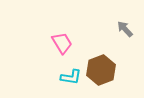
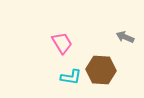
gray arrow: moved 8 px down; rotated 24 degrees counterclockwise
brown hexagon: rotated 24 degrees clockwise
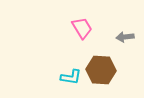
gray arrow: rotated 30 degrees counterclockwise
pink trapezoid: moved 20 px right, 15 px up
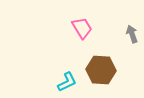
gray arrow: moved 7 px right, 3 px up; rotated 78 degrees clockwise
cyan L-shape: moved 4 px left, 5 px down; rotated 35 degrees counterclockwise
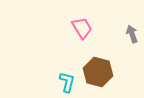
brown hexagon: moved 3 px left, 2 px down; rotated 12 degrees clockwise
cyan L-shape: rotated 50 degrees counterclockwise
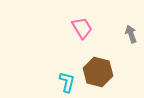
gray arrow: moved 1 px left
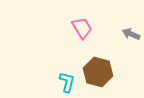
gray arrow: rotated 48 degrees counterclockwise
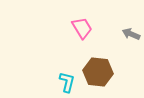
brown hexagon: rotated 8 degrees counterclockwise
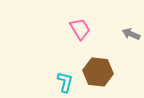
pink trapezoid: moved 2 px left, 1 px down
cyan L-shape: moved 2 px left
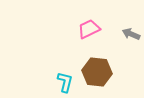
pink trapezoid: moved 9 px right; rotated 85 degrees counterclockwise
brown hexagon: moved 1 px left
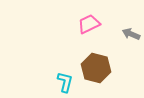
pink trapezoid: moved 5 px up
brown hexagon: moved 1 px left, 4 px up; rotated 8 degrees clockwise
